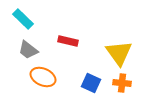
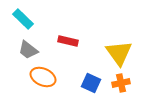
orange cross: moved 1 px left; rotated 18 degrees counterclockwise
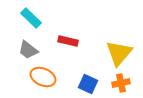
cyan rectangle: moved 8 px right, 1 px up
yellow triangle: rotated 16 degrees clockwise
blue square: moved 3 px left, 1 px down
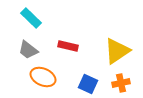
red rectangle: moved 5 px down
yellow triangle: moved 2 px left, 2 px up; rotated 16 degrees clockwise
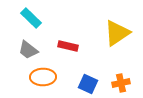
yellow triangle: moved 18 px up
orange ellipse: rotated 25 degrees counterclockwise
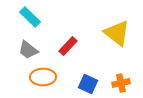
cyan rectangle: moved 1 px left, 1 px up
yellow triangle: rotated 48 degrees counterclockwise
red rectangle: rotated 60 degrees counterclockwise
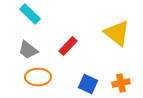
cyan rectangle: moved 3 px up
orange ellipse: moved 5 px left
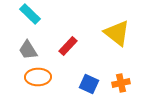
gray trapezoid: rotated 20 degrees clockwise
blue square: moved 1 px right
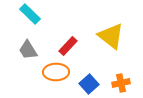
yellow triangle: moved 6 px left, 3 px down
orange ellipse: moved 18 px right, 5 px up
blue square: rotated 24 degrees clockwise
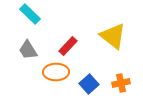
yellow triangle: moved 2 px right
